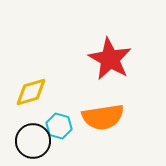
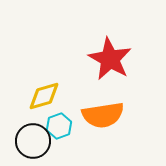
yellow diamond: moved 13 px right, 4 px down
orange semicircle: moved 2 px up
cyan hexagon: rotated 25 degrees clockwise
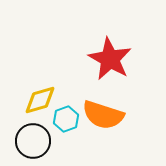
yellow diamond: moved 4 px left, 4 px down
orange semicircle: rotated 27 degrees clockwise
cyan hexagon: moved 7 px right, 7 px up
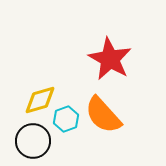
orange semicircle: rotated 30 degrees clockwise
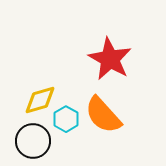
cyan hexagon: rotated 10 degrees counterclockwise
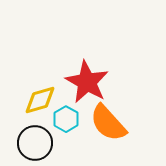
red star: moved 23 px left, 23 px down
orange semicircle: moved 5 px right, 8 px down
black circle: moved 2 px right, 2 px down
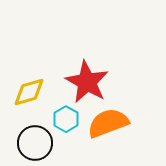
yellow diamond: moved 11 px left, 8 px up
orange semicircle: rotated 111 degrees clockwise
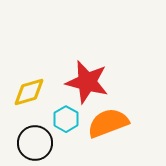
red star: rotated 15 degrees counterclockwise
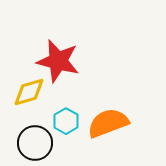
red star: moved 29 px left, 21 px up
cyan hexagon: moved 2 px down
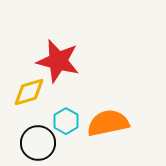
orange semicircle: rotated 9 degrees clockwise
black circle: moved 3 px right
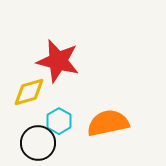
cyan hexagon: moved 7 px left
